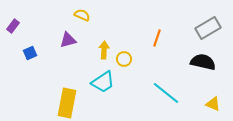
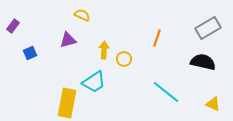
cyan trapezoid: moved 9 px left
cyan line: moved 1 px up
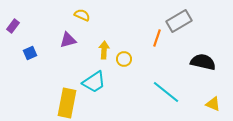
gray rectangle: moved 29 px left, 7 px up
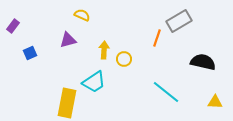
yellow triangle: moved 2 px right, 2 px up; rotated 21 degrees counterclockwise
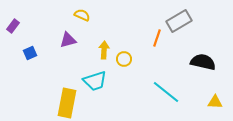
cyan trapezoid: moved 1 px right, 1 px up; rotated 15 degrees clockwise
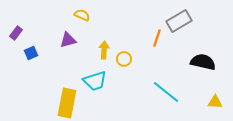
purple rectangle: moved 3 px right, 7 px down
blue square: moved 1 px right
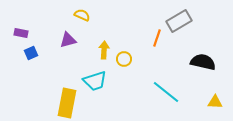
purple rectangle: moved 5 px right; rotated 64 degrees clockwise
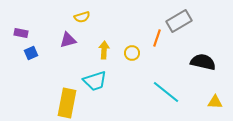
yellow semicircle: moved 2 px down; rotated 140 degrees clockwise
yellow circle: moved 8 px right, 6 px up
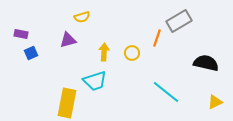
purple rectangle: moved 1 px down
yellow arrow: moved 2 px down
black semicircle: moved 3 px right, 1 px down
yellow triangle: rotated 28 degrees counterclockwise
